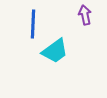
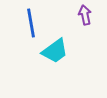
blue line: moved 2 px left, 1 px up; rotated 12 degrees counterclockwise
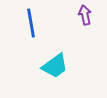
cyan trapezoid: moved 15 px down
